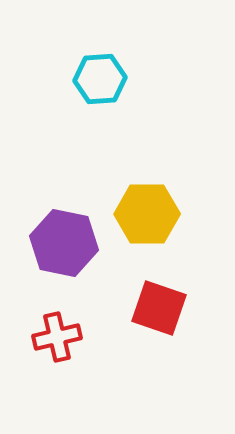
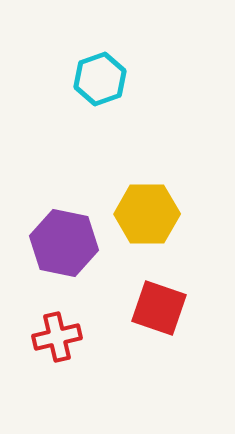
cyan hexagon: rotated 15 degrees counterclockwise
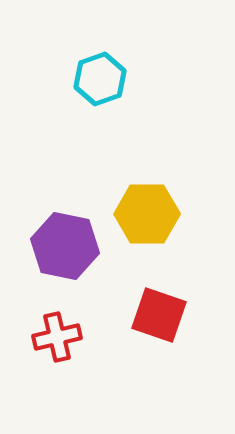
purple hexagon: moved 1 px right, 3 px down
red square: moved 7 px down
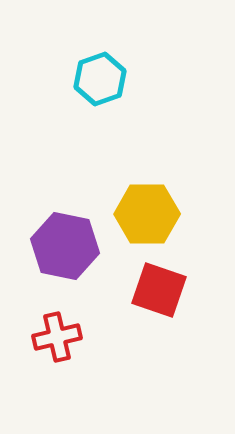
red square: moved 25 px up
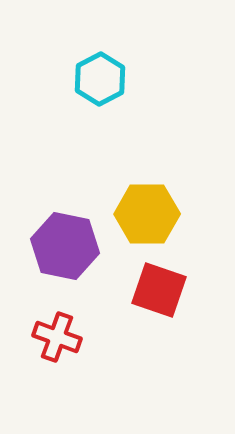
cyan hexagon: rotated 9 degrees counterclockwise
red cross: rotated 33 degrees clockwise
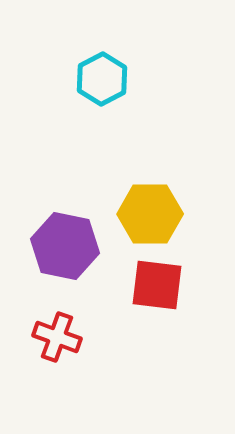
cyan hexagon: moved 2 px right
yellow hexagon: moved 3 px right
red square: moved 2 px left, 5 px up; rotated 12 degrees counterclockwise
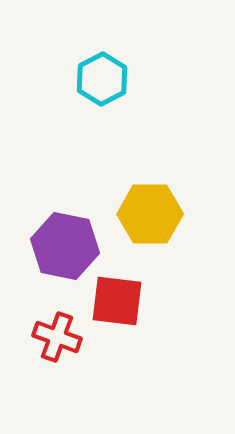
red square: moved 40 px left, 16 px down
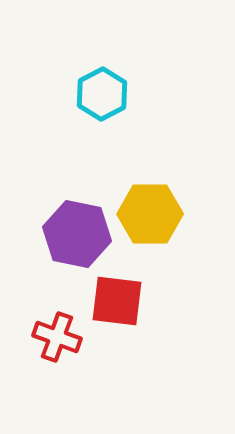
cyan hexagon: moved 15 px down
purple hexagon: moved 12 px right, 12 px up
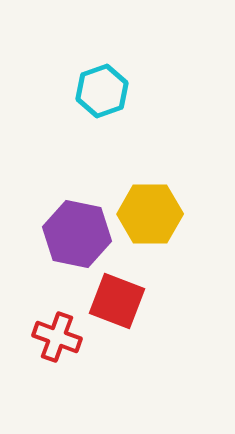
cyan hexagon: moved 3 px up; rotated 9 degrees clockwise
red square: rotated 14 degrees clockwise
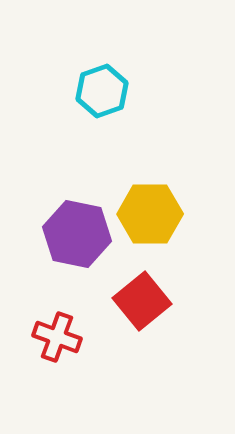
red square: moved 25 px right; rotated 30 degrees clockwise
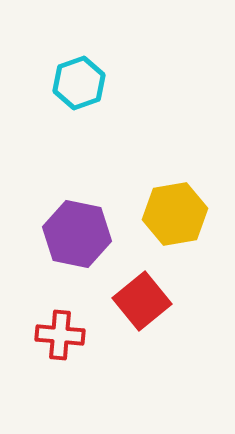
cyan hexagon: moved 23 px left, 8 px up
yellow hexagon: moved 25 px right; rotated 10 degrees counterclockwise
red cross: moved 3 px right, 2 px up; rotated 15 degrees counterclockwise
